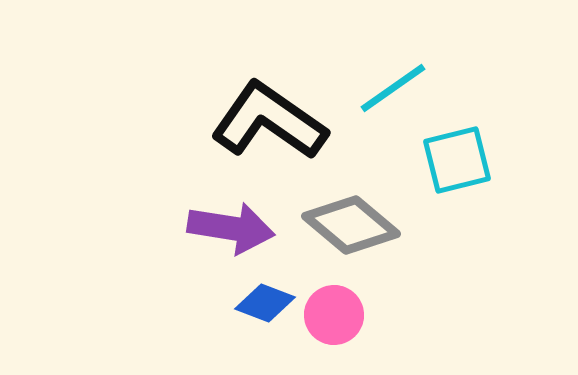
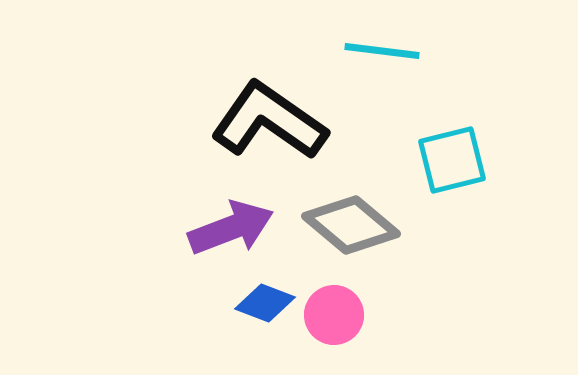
cyan line: moved 11 px left, 37 px up; rotated 42 degrees clockwise
cyan square: moved 5 px left
purple arrow: rotated 30 degrees counterclockwise
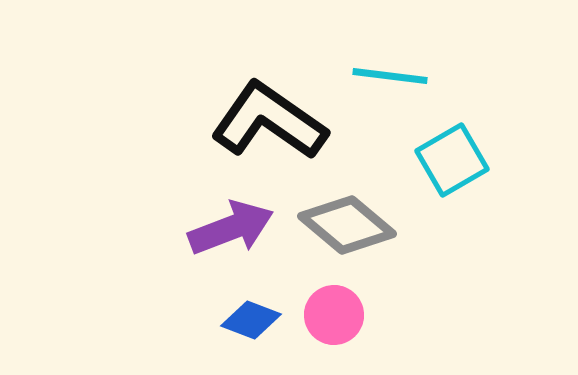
cyan line: moved 8 px right, 25 px down
cyan square: rotated 16 degrees counterclockwise
gray diamond: moved 4 px left
blue diamond: moved 14 px left, 17 px down
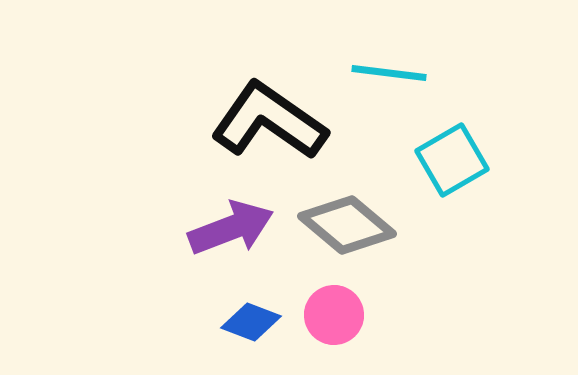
cyan line: moved 1 px left, 3 px up
blue diamond: moved 2 px down
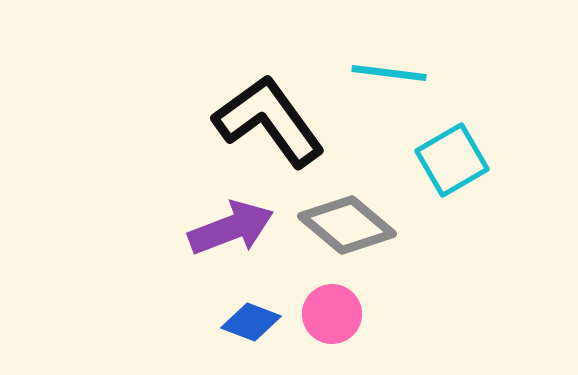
black L-shape: rotated 19 degrees clockwise
pink circle: moved 2 px left, 1 px up
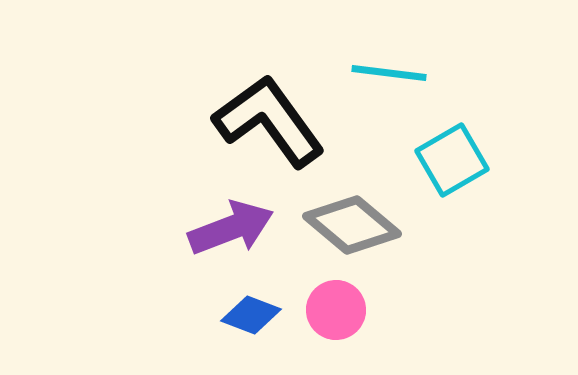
gray diamond: moved 5 px right
pink circle: moved 4 px right, 4 px up
blue diamond: moved 7 px up
